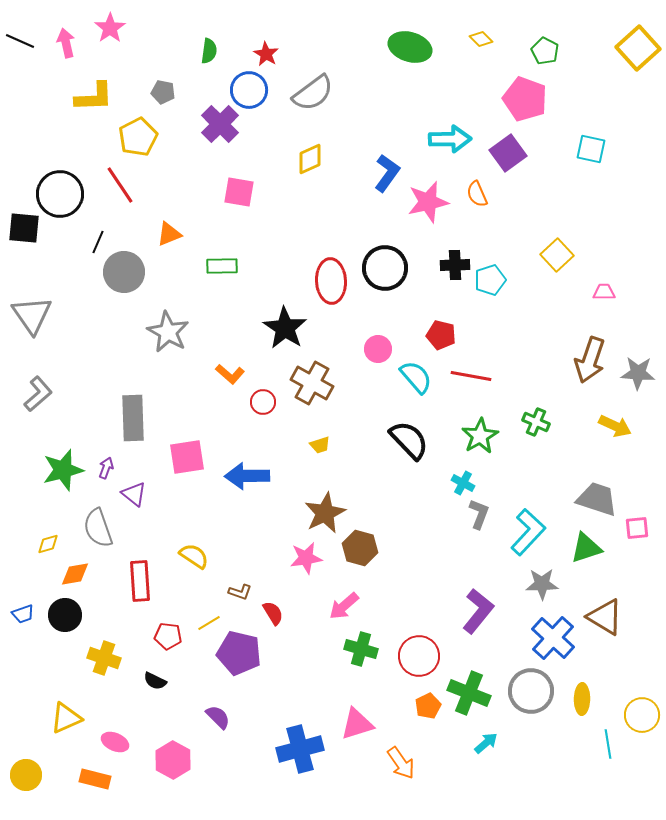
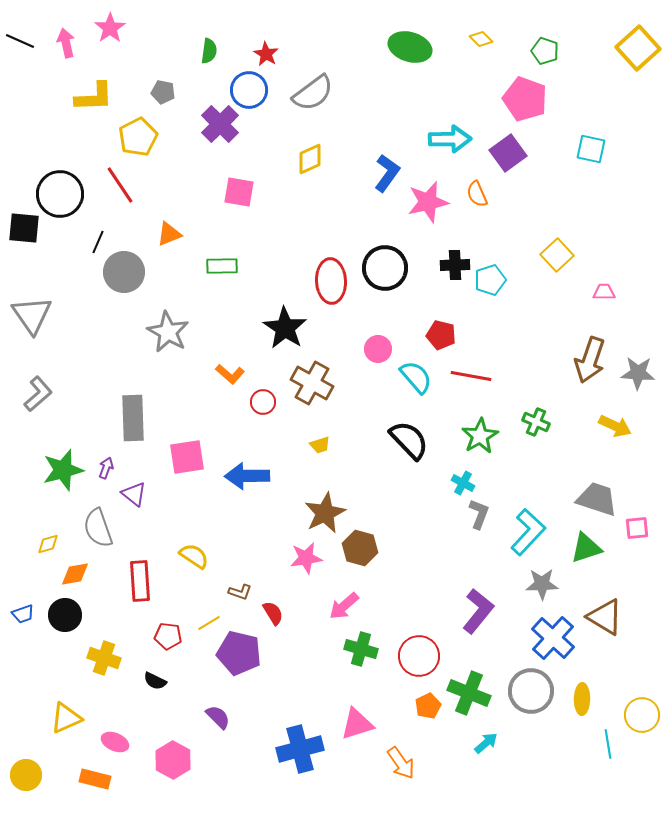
green pentagon at (545, 51): rotated 8 degrees counterclockwise
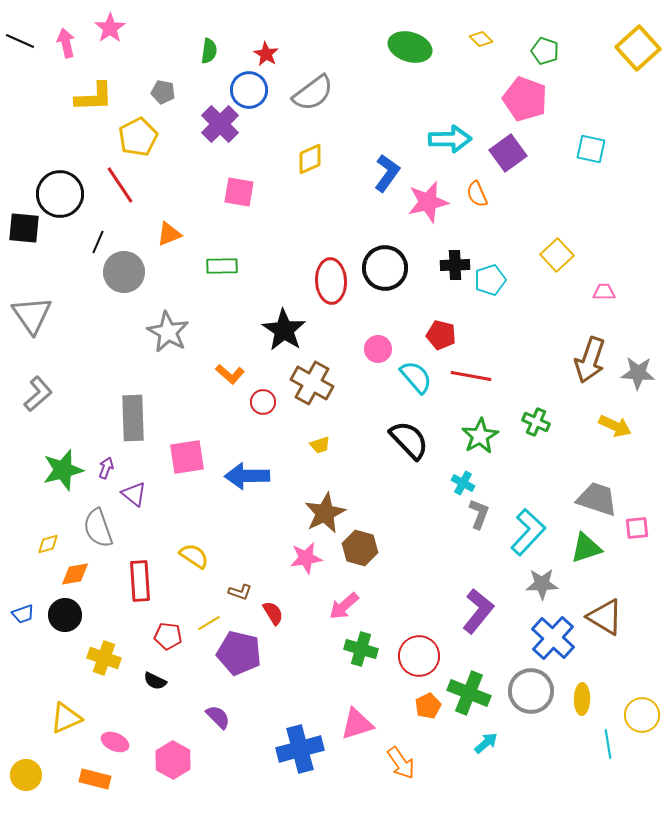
black star at (285, 328): moved 1 px left, 2 px down
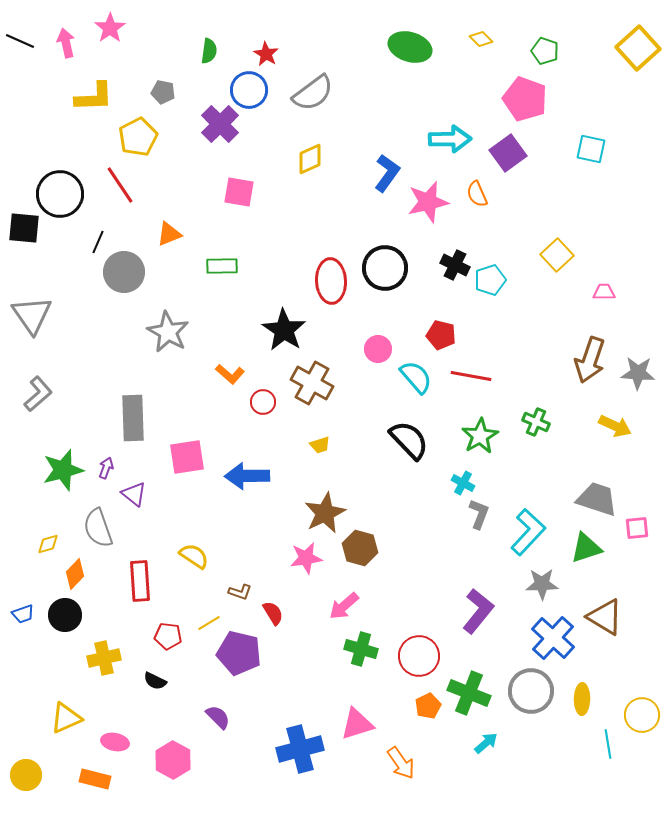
black cross at (455, 265): rotated 28 degrees clockwise
orange diamond at (75, 574): rotated 36 degrees counterclockwise
yellow cross at (104, 658): rotated 32 degrees counterclockwise
pink ellipse at (115, 742): rotated 12 degrees counterclockwise
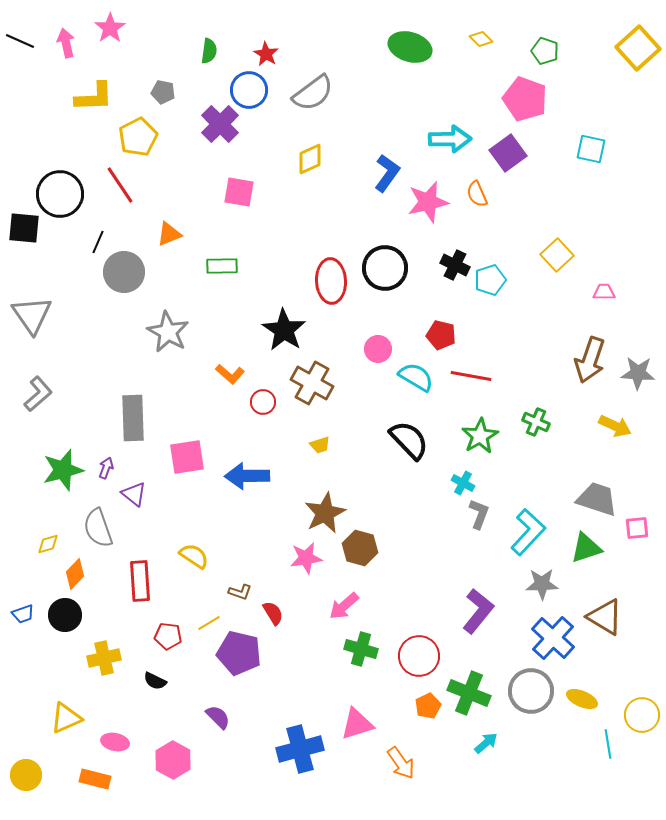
cyan semicircle at (416, 377): rotated 18 degrees counterclockwise
yellow ellipse at (582, 699): rotated 68 degrees counterclockwise
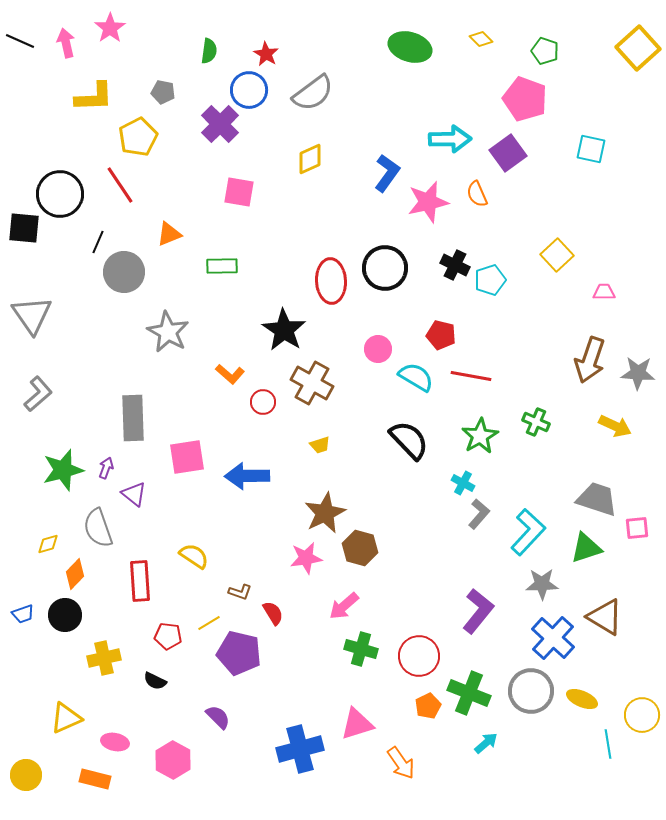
gray L-shape at (479, 514): rotated 20 degrees clockwise
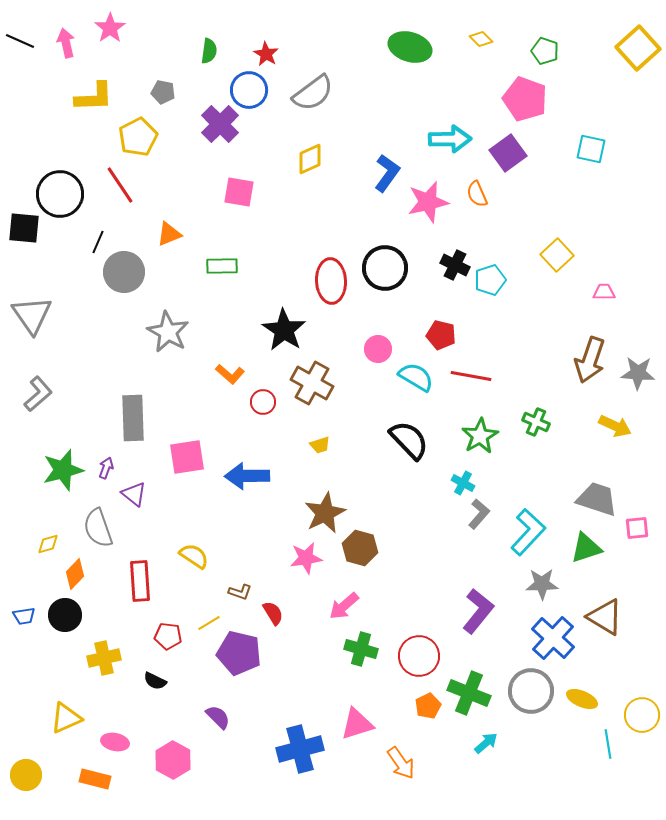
blue trapezoid at (23, 614): moved 1 px right, 2 px down; rotated 10 degrees clockwise
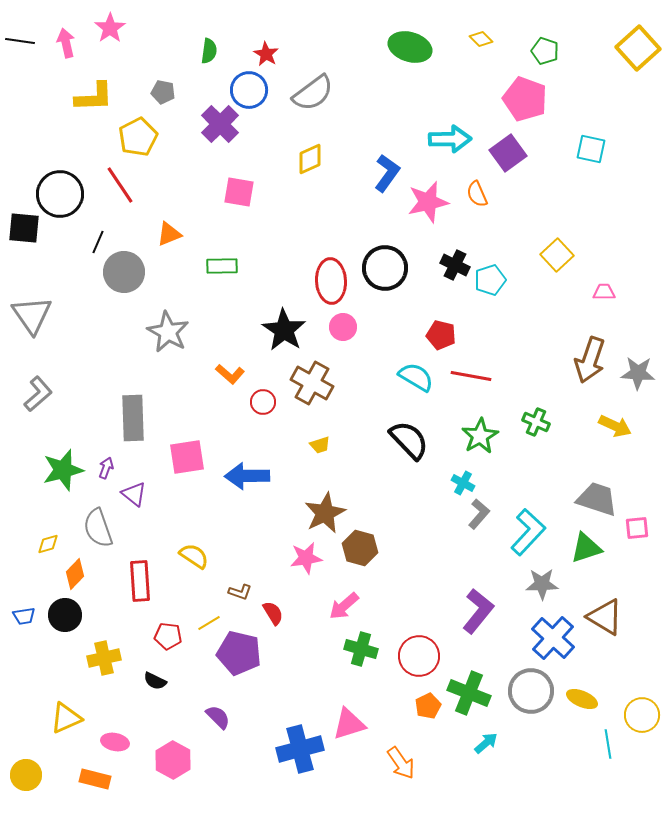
black line at (20, 41): rotated 16 degrees counterclockwise
pink circle at (378, 349): moved 35 px left, 22 px up
pink triangle at (357, 724): moved 8 px left
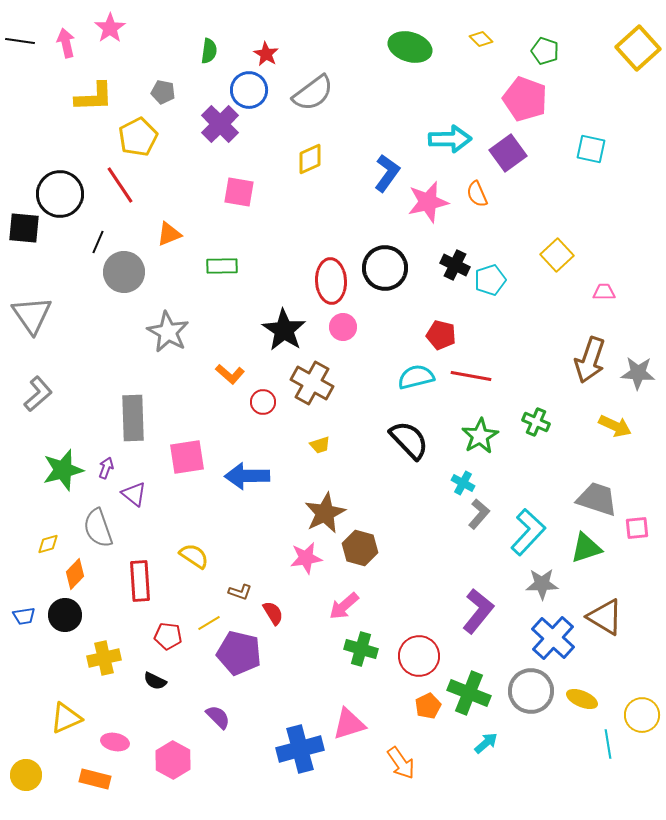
cyan semicircle at (416, 377): rotated 45 degrees counterclockwise
